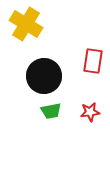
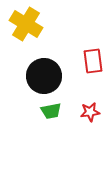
red rectangle: rotated 15 degrees counterclockwise
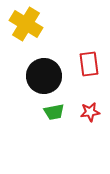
red rectangle: moved 4 px left, 3 px down
green trapezoid: moved 3 px right, 1 px down
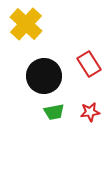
yellow cross: rotated 12 degrees clockwise
red rectangle: rotated 25 degrees counterclockwise
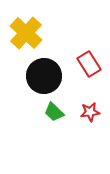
yellow cross: moved 9 px down
green trapezoid: rotated 55 degrees clockwise
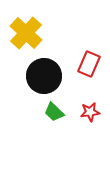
red rectangle: rotated 55 degrees clockwise
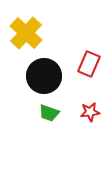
green trapezoid: moved 5 px left, 1 px down; rotated 25 degrees counterclockwise
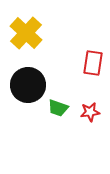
red rectangle: moved 4 px right, 1 px up; rotated 15 degrees counterclockwise
black circle: moved 16 px left, 9 px down
green trapezoid: moved 9 px right, 5 px up
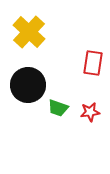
yellow cross: moved 3 px right, 1 px up
